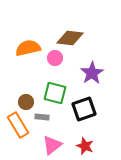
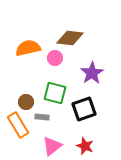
pink triangle: moved 1 px down
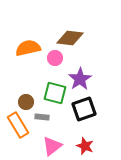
purple star: moved 12 px left, 6 px down
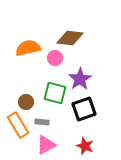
gray rectangle: moved 5 px down
pink triangle: moved 6 px left, 1 px up; rotated 10 degrees clockwise
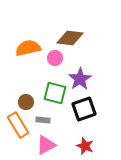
gray rectangle: moved 1 px right, 2 px up
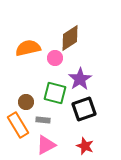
brown diamond: rotated 40 degrees counterclockwise
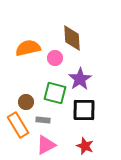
brown diamond: moved 2 px right; rotated 60 degrees counterclockwise
black square: moved 1 px down; rotated 20 degrees clockwise
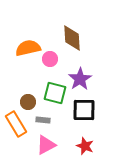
pink circle: moved 5 px left, 1 px down
brown circle: moved 2 px right
orange rectangle: moved 2 px left, 1 px up
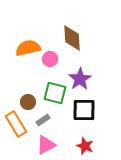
gray rectangle: rotated 40 degrees counterclockwise
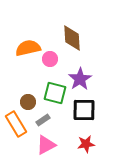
red star: moved 1 px right, 2 px up; rotated 30 degrees counterclockwise
